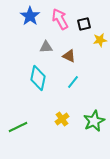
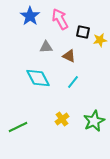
black square: moved 1 px left, 8 px down; rotated 24 degrees clockwise
cyan diamond: rotated 40 degrees counterclockwise
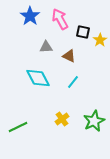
yellow star: rotated 24 degrees counterclockwise
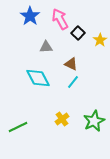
black square: moved 5 px left, 1 px down; rotated 32 degrees clockwise
brown triangle: moved 2 px right, 8 px down
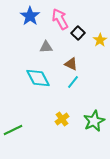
green line: moved 5 px left, 3 px down
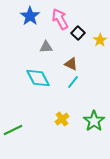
green star: rotated 10 degrees counterclockwise
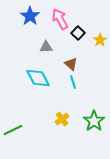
brown triangle: rotated 16 degrees clockwise
cyan line: rotated 56 degrees counterclockwise
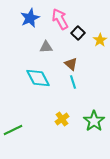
blue star: moved 2 px down; rotated 12 degrees clockwise
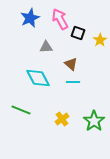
black square: rotated 24 degrees counterclockwise
cyan line: rotated 72 degrees counterclockwise
green line: moved 8 px right, 20 px up; rotated 48 degrees clockwise
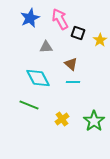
green line: moved 8 px right, 5 px up
